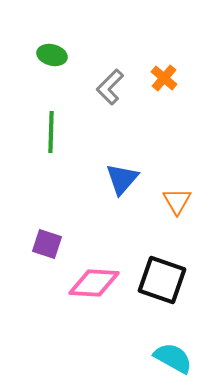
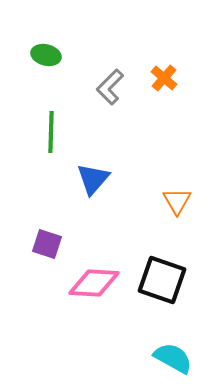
green ellipse: moved 6 px left
blue triangle: moved 29 px left
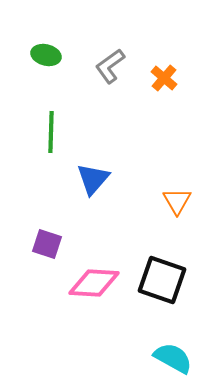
gray L-shape: moved 21 px up; rotated 9 degrees clockwise
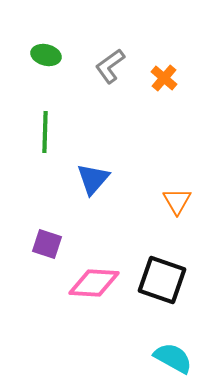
green line: moved 6 px left
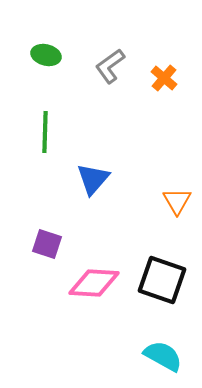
cyan semicircle: moved 10 px left, 2 px up
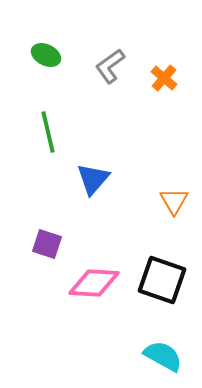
green ellipse: rotated 12 degrees clockwise
green line: moved 3 px right; rotated 15 degrees counterclockwise
orange triangle: moved 3 px left
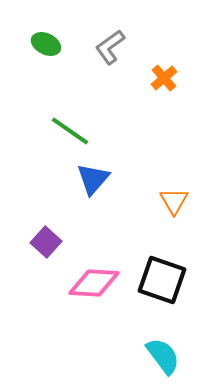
green ellipse: moved 11 px up
gray L-shape: moved 19 px up
orange cross: rotated 8 degrees clockwise
green line: moved 22 px right, 1 px up; rotated 42 degrees counterclockwise
purple square: moved 1 px left, 2 px up; rotated 24 degrees clockwise
cyan semicircle: rotated 24 degrees clockwise
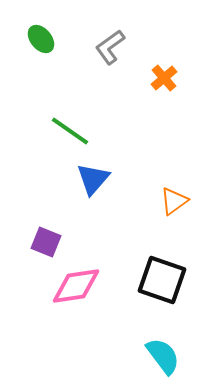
green ellipse: moved 5 px left, 5 px up; rotated 24 degrees clockwise
orange triangle: rotated 24 degrees clockwise
purple square: rotated 20 degrees counterclockwise
pink diamond: moved 18 px left, 3 px down; rotated 12 degrees counterclockwise
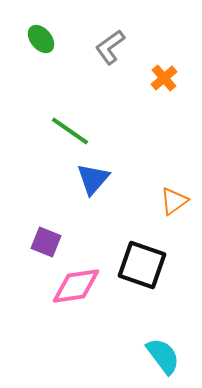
black square: moved 20 px left, 15 px up
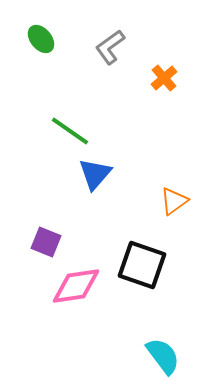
blue triangle: moved 2 px right, 5 px up
